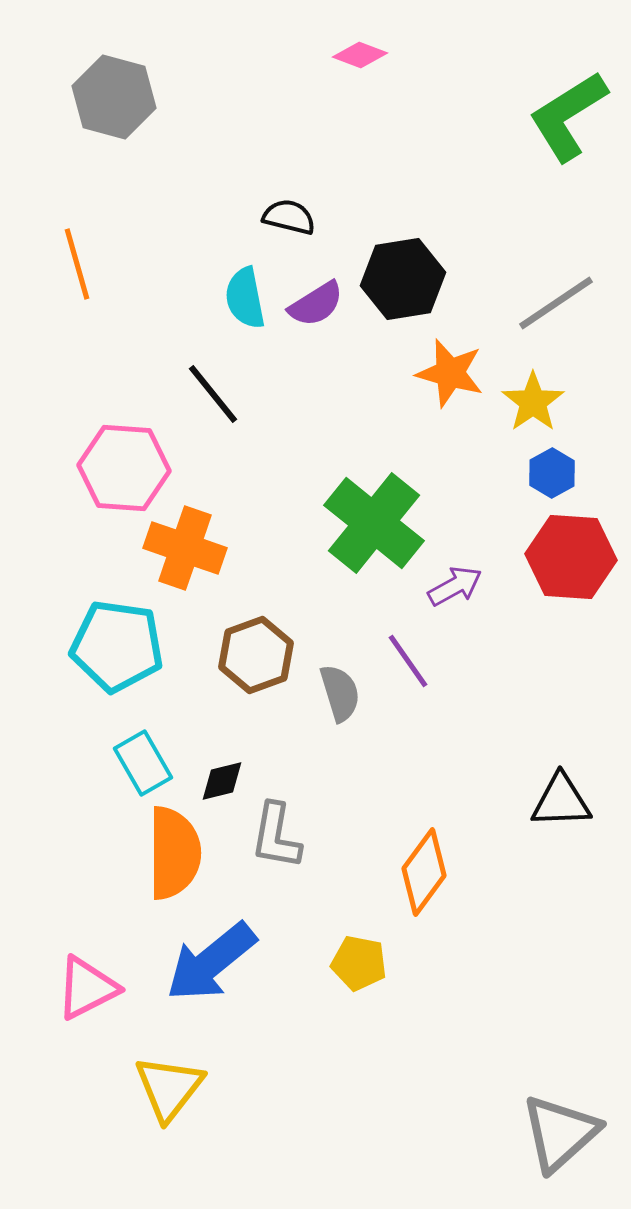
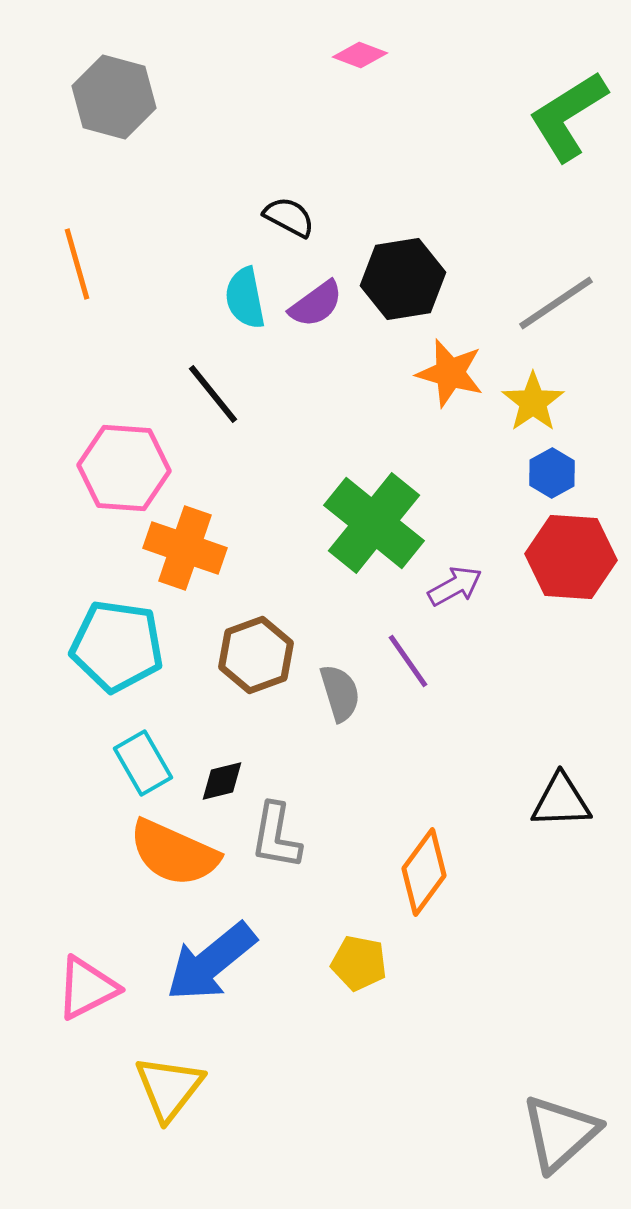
black semicircle: rotated 14 degrees clockwise
purple semicircle: rotated 4 degrees counterclockwise
orange semicircle: rotated 114 degrees clockwise
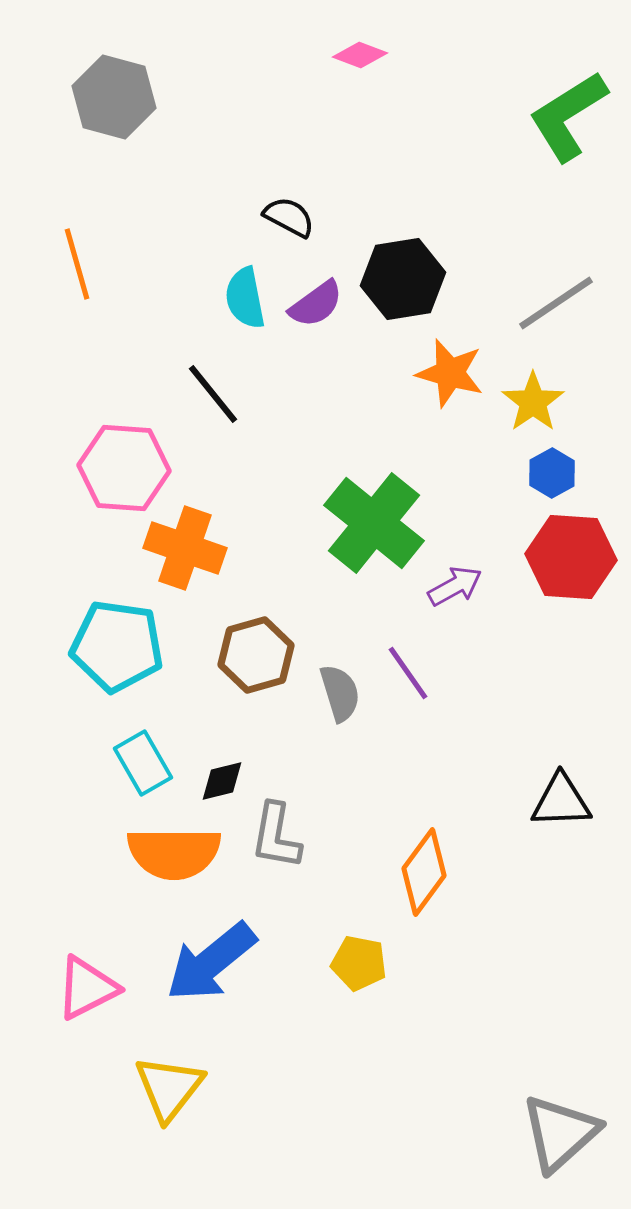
brown hexagon: rotated 4 degrees clockwise
purple line: moved 12 px down
orange semicircle: rotated 24 degrees counterclockwise
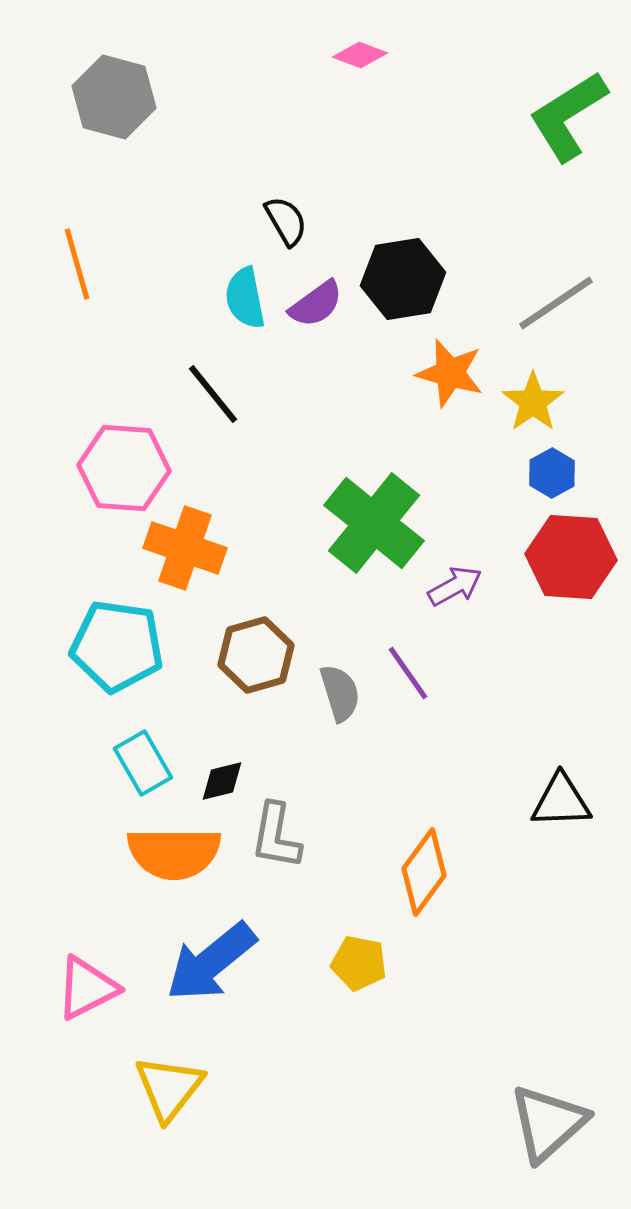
black semicircle: moved 3 px left, 4 px down; rotated 32 degrees clockwise
gray triangle: moved 12 px left, 10 px up
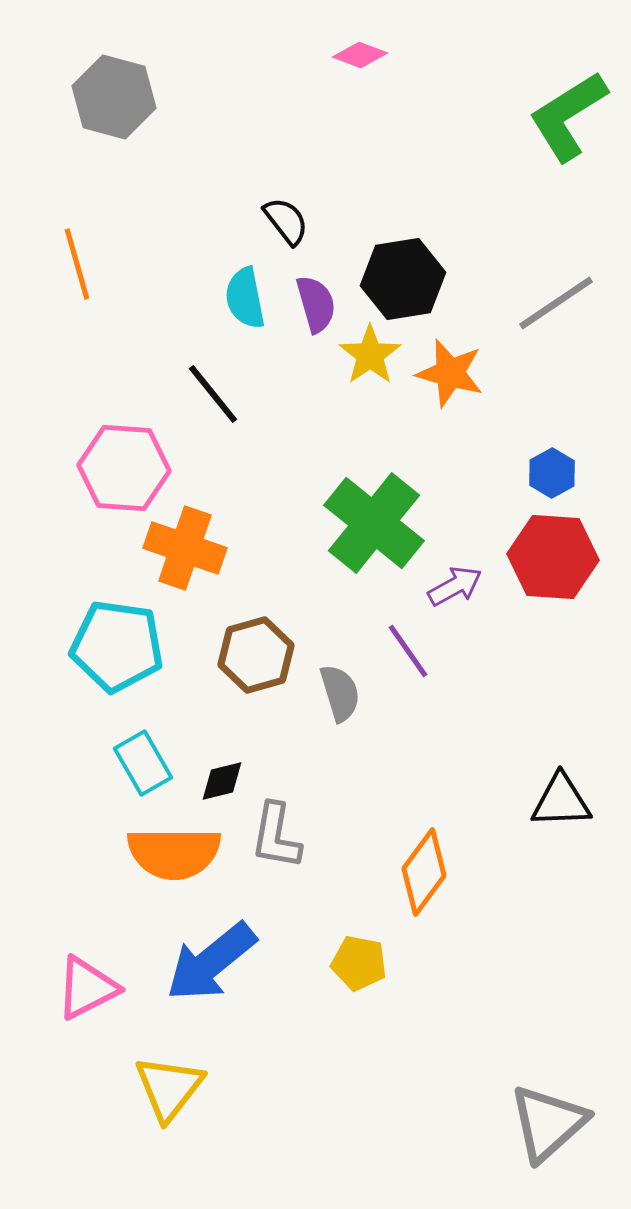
black semicircle: rotated 8 degrees counterclockwise
purple semicircle: rotated 70 degrees counterclockwise
yellow star: moved 163 px left, 47 px up
red hexagon: moved 18 px left
purple line: moved 22 px up
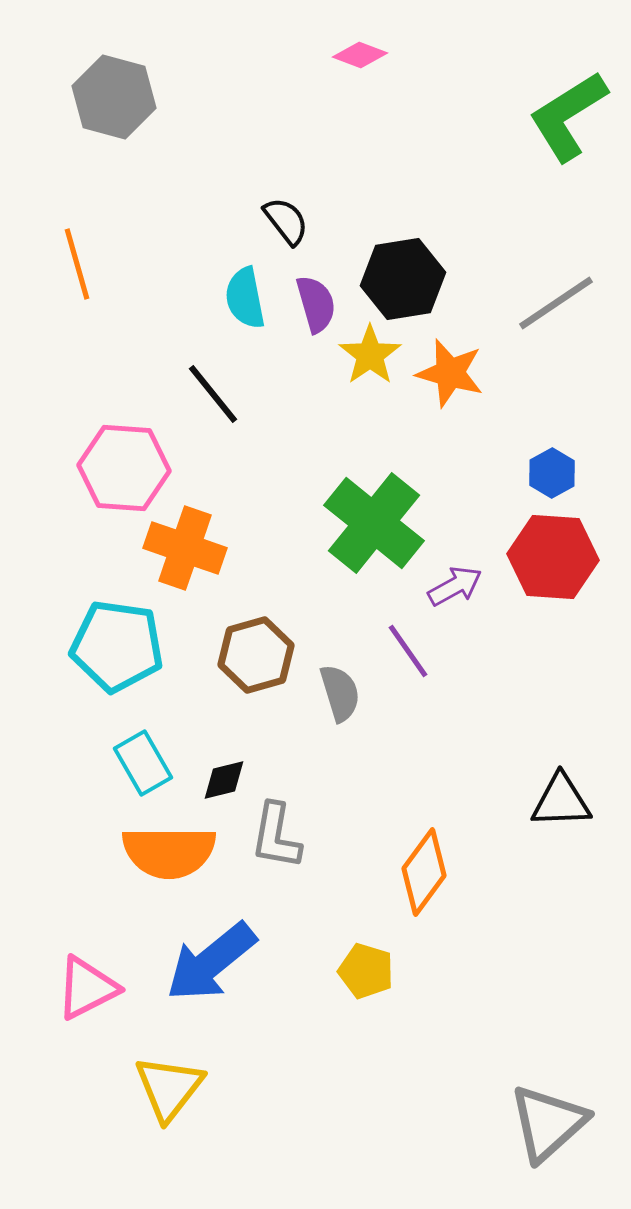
black diamond: moved 2 px right, 1 px up
orange semicircle: moved 5 px left, 1 px up
yellow pentagon: moved 7 px right, 8 px down; rotated 6 degrees clockwise
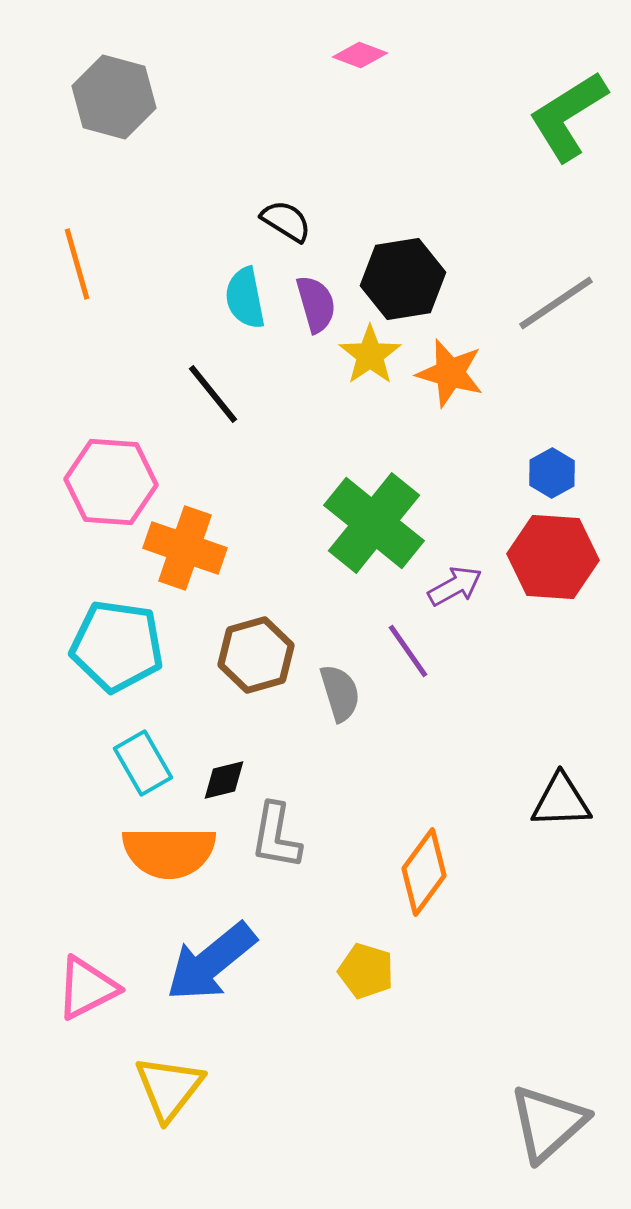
black semicircle: rotated 20 degrees counterclockwise
pink hexagon: moved 13 px left, 14 px down
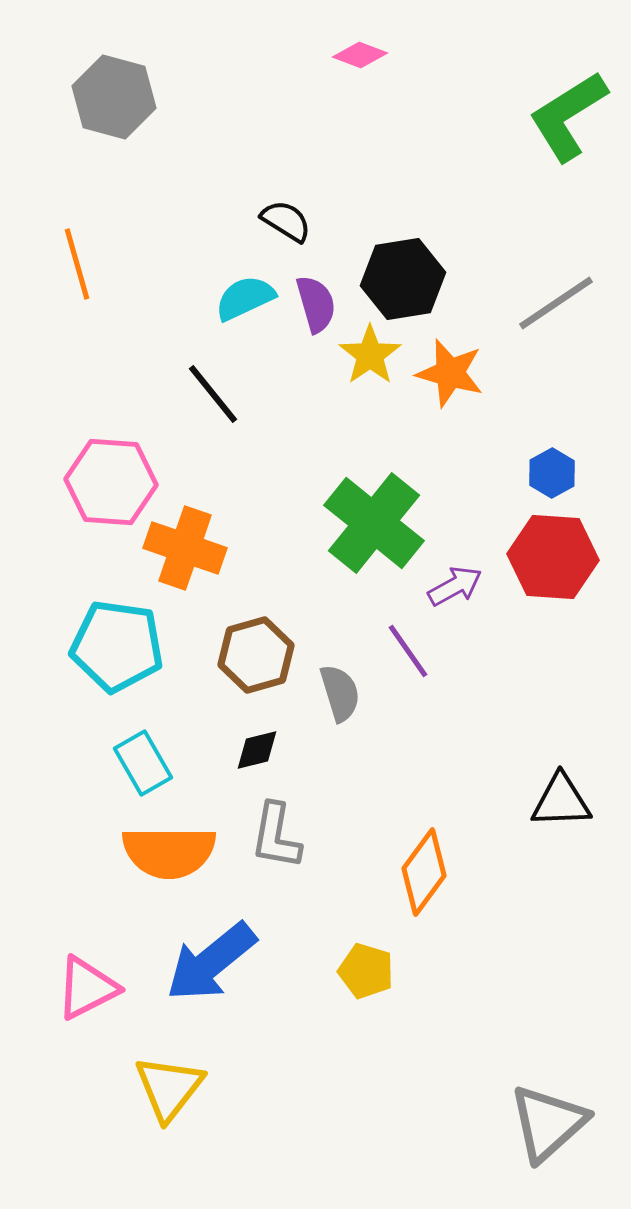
cyan semicircle: rotated 76 degrees clockwise
black diamond: moved 33 px right, 30 px up
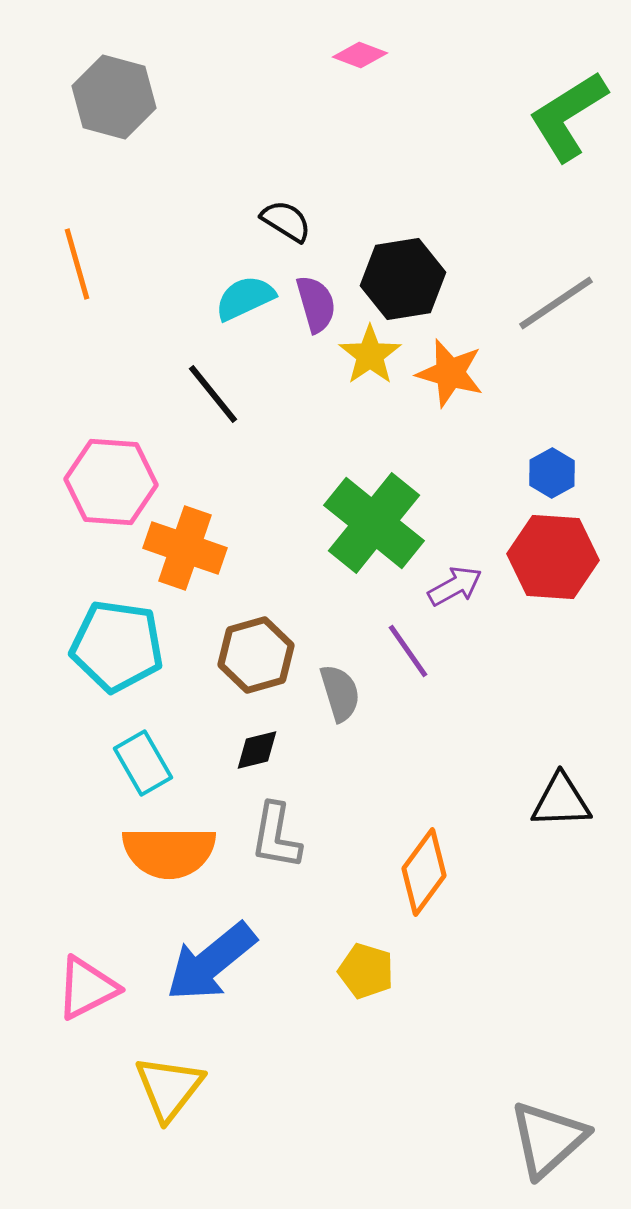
gray triangle: moved 16 px down
